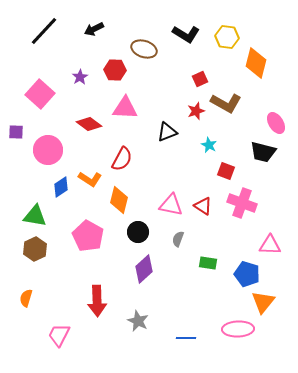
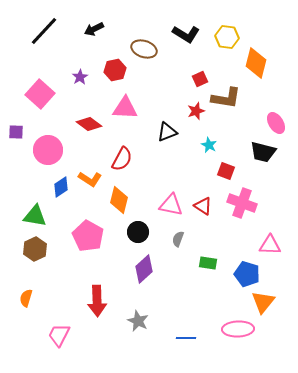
red hexagon at (115, 70): rotated 15 degrees counterclockwise
brown L-shape at (226, 103): moved 5 px up; rotated 20 degrees counterclockwise
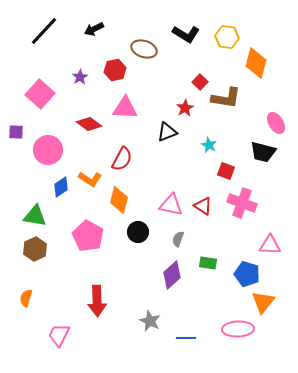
red square at (200, 79): moved 3 px down; rotated 21 degrees counterclockwise
red star at (196, 111): moved 11 px left, 3 px up; rotated 12 degrees counterclockwise
purple diamond at (144, 269): moved 28 px right, 6 px down
gray star at (138, 321): moved 12 px right
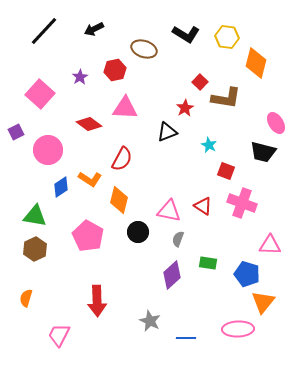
purple square at (16, 132): rotated 28 degrees counterclockwise
pink triangle at (171, 205): moved 2 px left, 6 px down
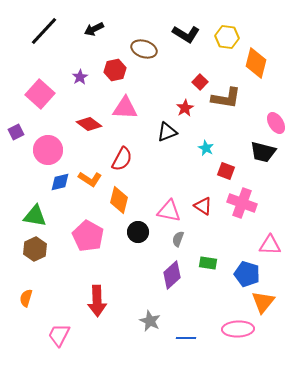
cyan star at (209, 145): moved 3 px left, 3 px down
blue diamond at (61, 187): moved 1 px left, 5 px up; rotated 20 degrees clockwise
